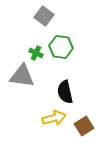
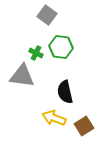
gray square: moved 3 px right, 1 px up
yellow arrow: rotated 145 degrees counterclockwise
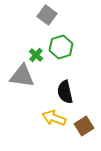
green hexagon: rotated 25 degrees counterclockwise
green cross: moved 2 px down; rotated 16 degrees clockwise
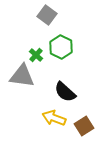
green hexagon: rotated 15 degrees counterclockwise
black semicircle: rotated 35 degrees counterclockwise
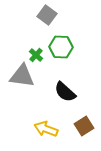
green hexagon: rotated 25 degrees counterclockwise
yellow arrow: moved 8 px left, 11 px down
